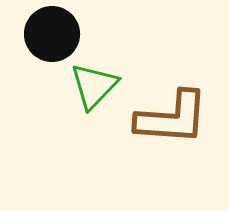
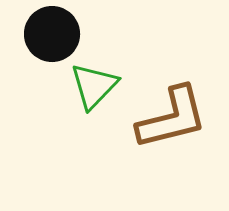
brown L-shape: rotated 18 degrees counterclockwise
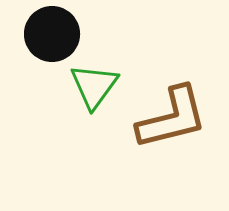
green triangle: rotated 8 degrees counterclockwise
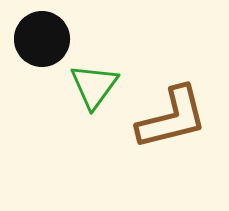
black circle: moved 10 px left, 5 px down
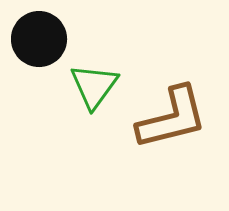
black circle: moved 3 px left
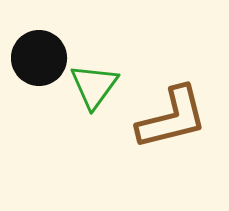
black circle: moved 19 px down
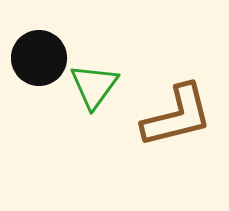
brown L-shape: moved 5 px right, 2 px up
